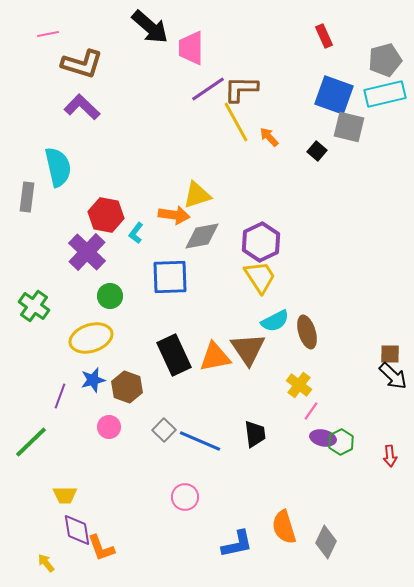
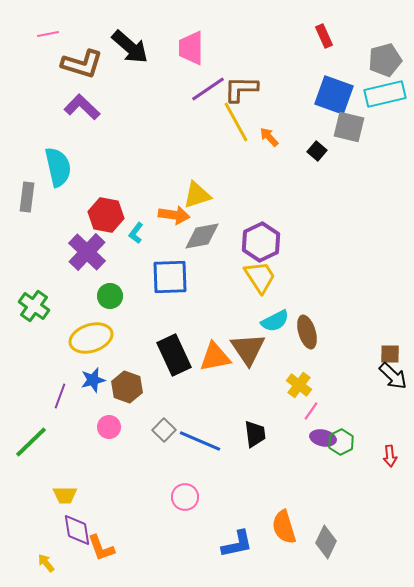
black arrow at (150, 27): moved 20 px left, 20 px down
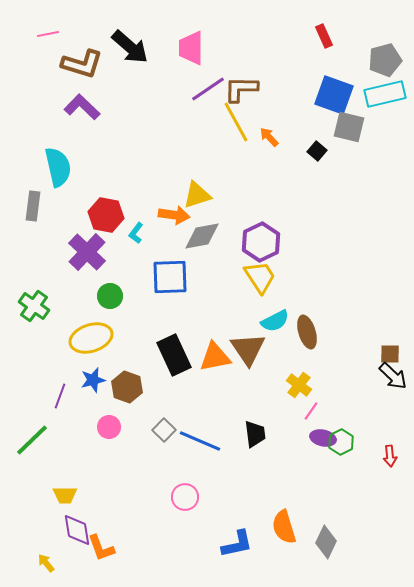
gray rectangle at (27, 197): moved 6 px right, 9 px down
green line at (31, 442): moved 1 px right, 2 px up
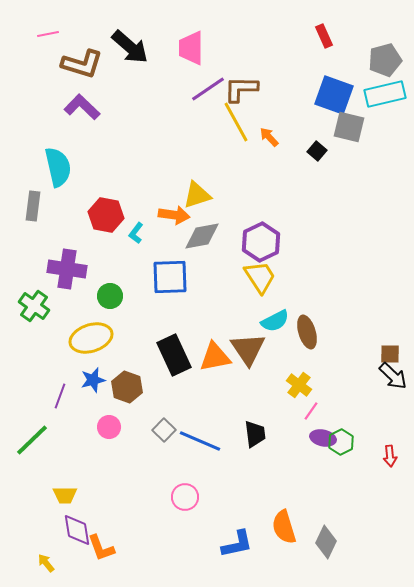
purple cross at (87, 252): moved 20 px left, 17 px down; rotated 36 degrees counterclockwise
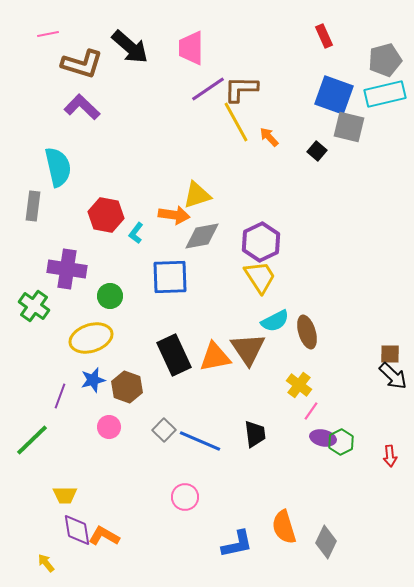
orange L-shape at (101, 548): moved 3 px right, 12 px up; rotated 140 degrees clockwise
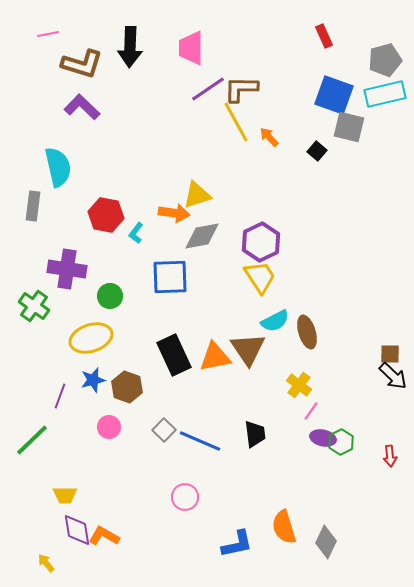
black arrow at (130, 47): rotated 51 degrees clockwise
orange arrow at (174, 215): moved 2 px up
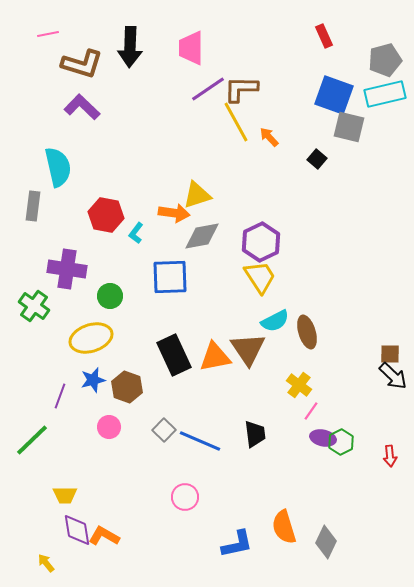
black square at (317, 151): moved 8 px down
